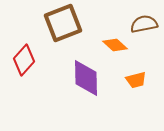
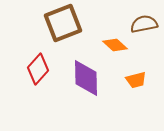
red diamond: moved 14 px right, 9 px down
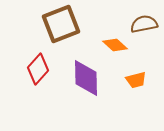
brown square: moved 2 px left, 1 px down
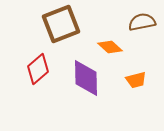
brown semicircle: moved 2 px left, 2 px up
orange diamond: moved 5 px left, 2 px down
red diamond: rotated 8 degrees clockwise
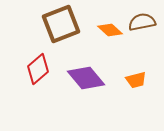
orange diamond: moved 17 px up
purple diamond: rotated 39 degrees counterclockwise
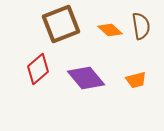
brown semicircle: moved 1 px left, 4 px down; rotated 92 degrees clockwise
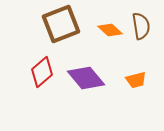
red diamond: moved 4 px right, 3 px down
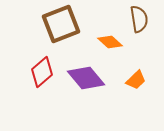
brown semicircle: moved 2 px left, 7 px up
orange diamond: moved 12 px down
orange trapezoid: rotated 30 degrees counterclockwise
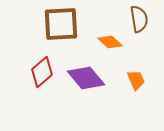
brown square: rotated 18 degrees clockwise
orange trapezoid: rotated 70 degrees counterclockwise
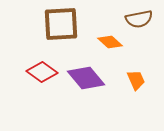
brown semicircle: rotated 88 degrees clockwise
red diamond: rotated 76 degrees clockwise
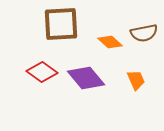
brown semicircle: moved 5 px right, 14 px down
